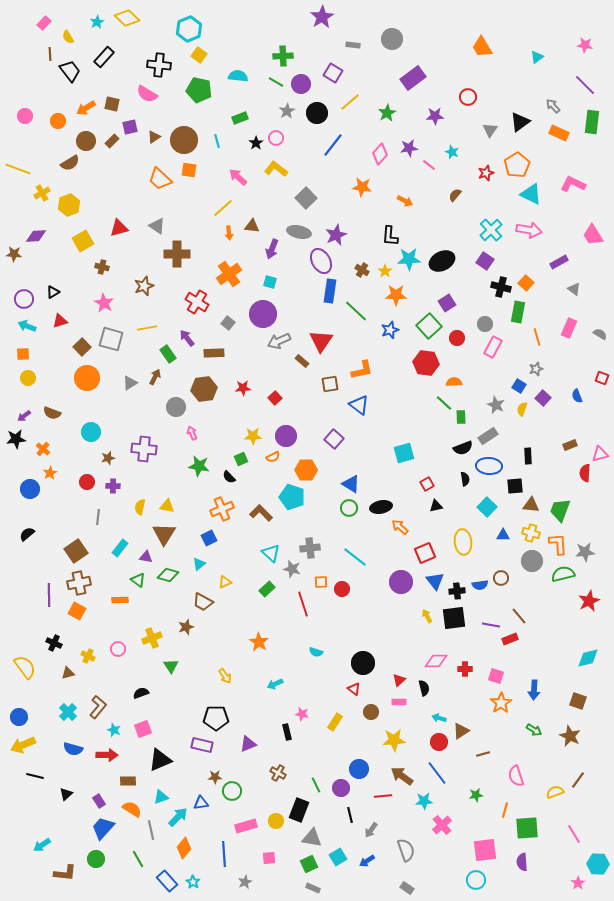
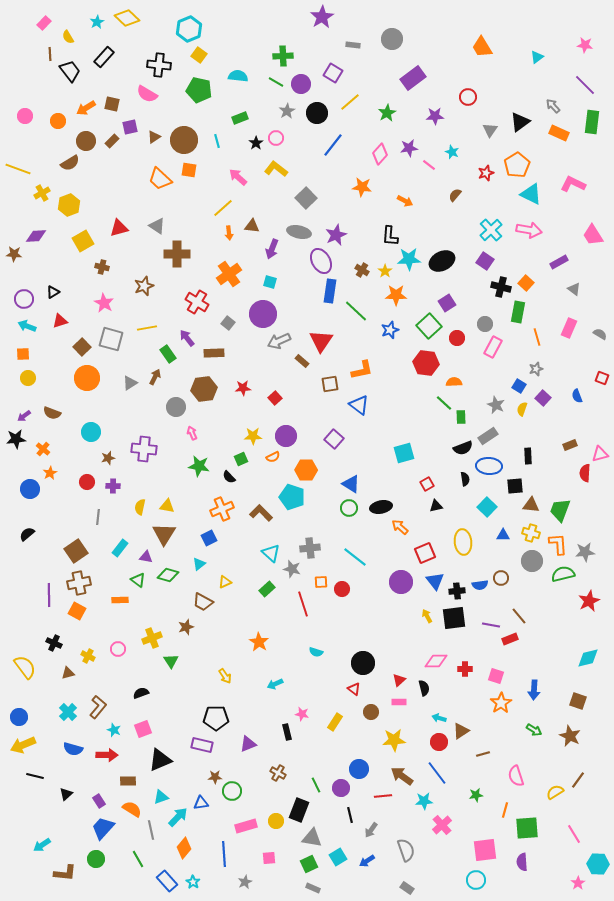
green triangle at (171, 666): moved 5 px up
yellow semicircle at (555, 792): rotated 12 degrees counterclockwise
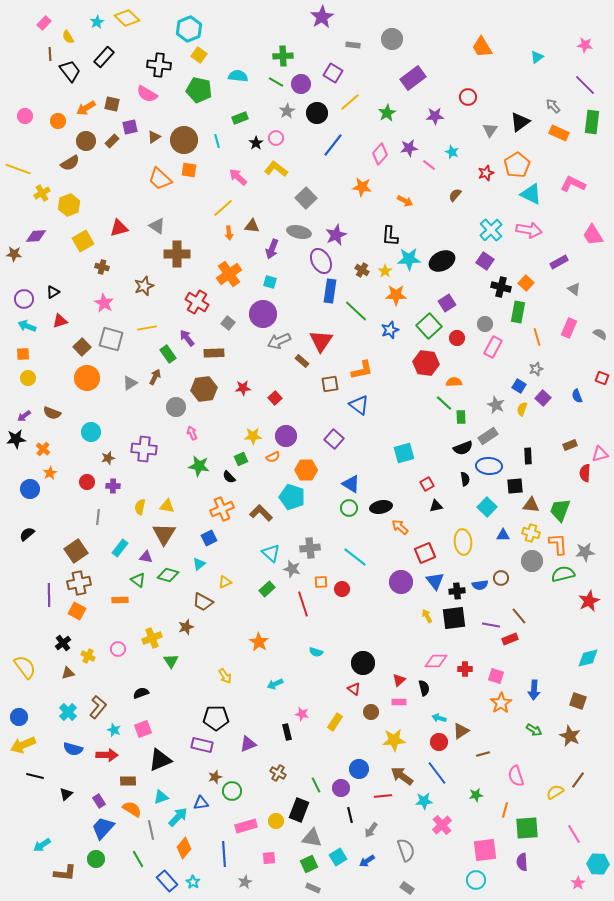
black cross at (54, 643): moved 9 px right; rotated 28 degrees clockwise
brown star at (215, 777): rotated 16 degrees counterclockwise
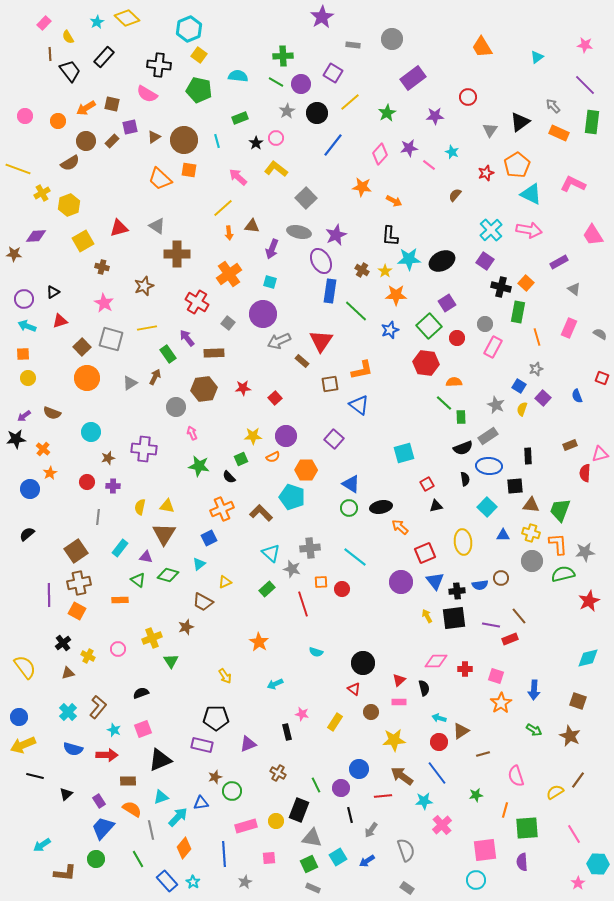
orange arrow at (405, 201): moved 11 px left
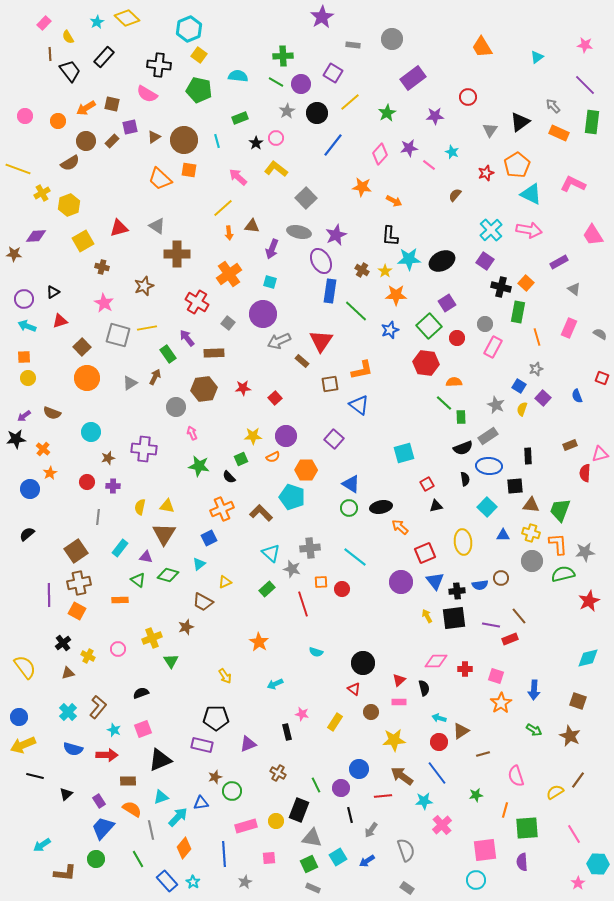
gray square at (111, 339): moved 7 px right, 4 px up
orange square at (23, 354): moved 1 px right, 3 px down
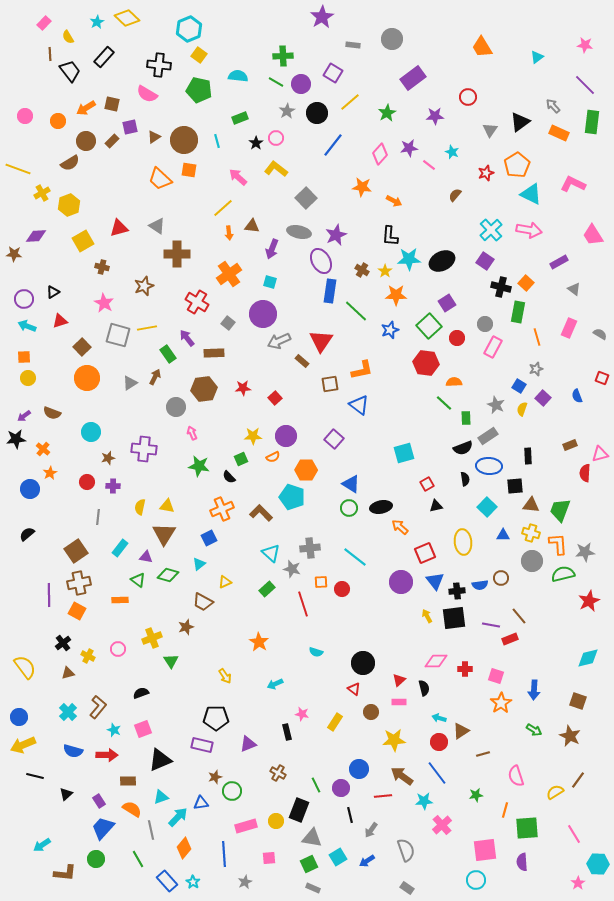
green rectangle at (461, 417): moved 5 px right, 1 px down
blue semicircle at (73, 749): moved 2 px down
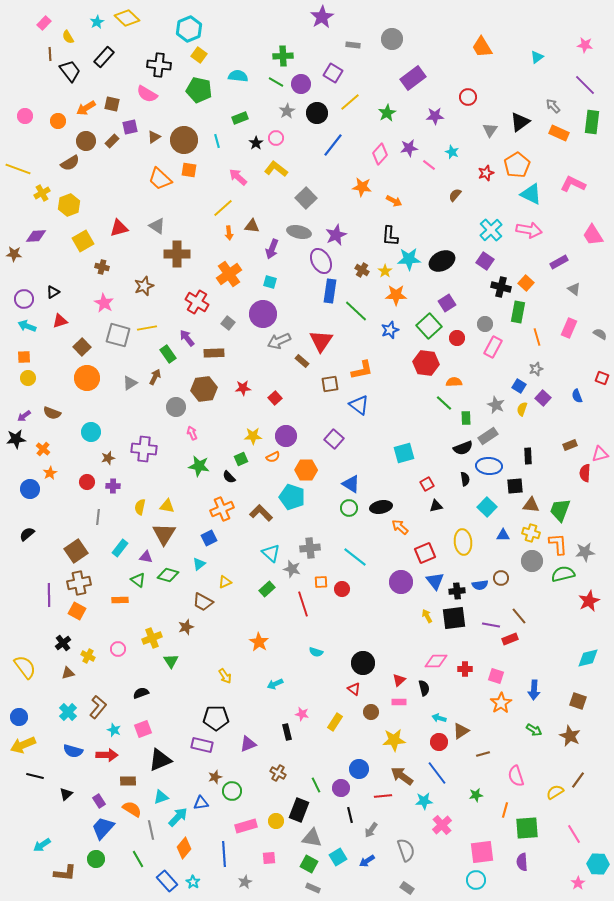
pink square at (485, 850): moved 3 px left, 2 px down
green square at (309, 864): rotated 36 degrees counterclockwise
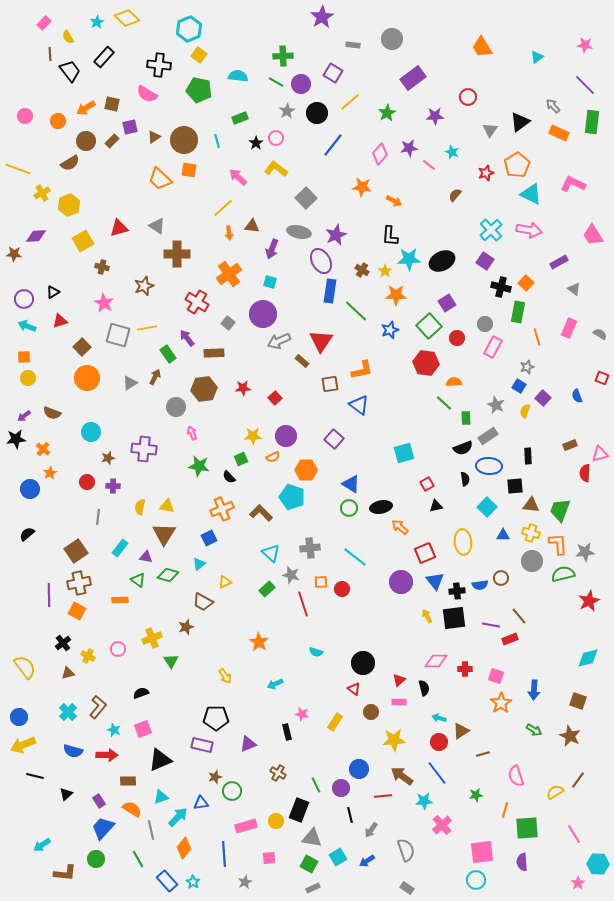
gray star at (536, 369): moved 9 px left, 2 px up
yellow semicircle at (522, 409): moved 3 px right, 2 px down
gray star at (292, 569): moved 1 px left, 6 px down
gray rectangle at (313, 888): rotated 48 degrees counterclockwise
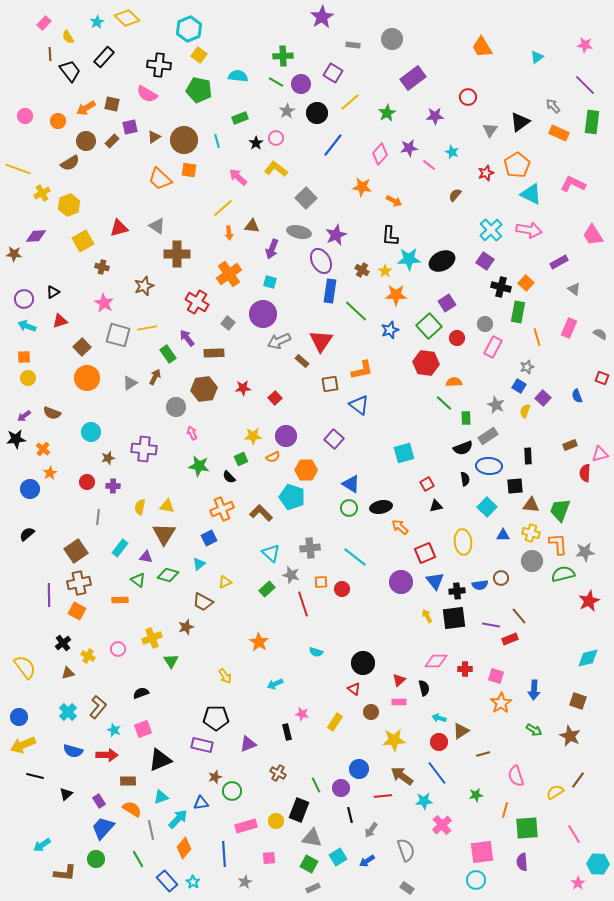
cyan arrow at (178, 817): moved 2 px down
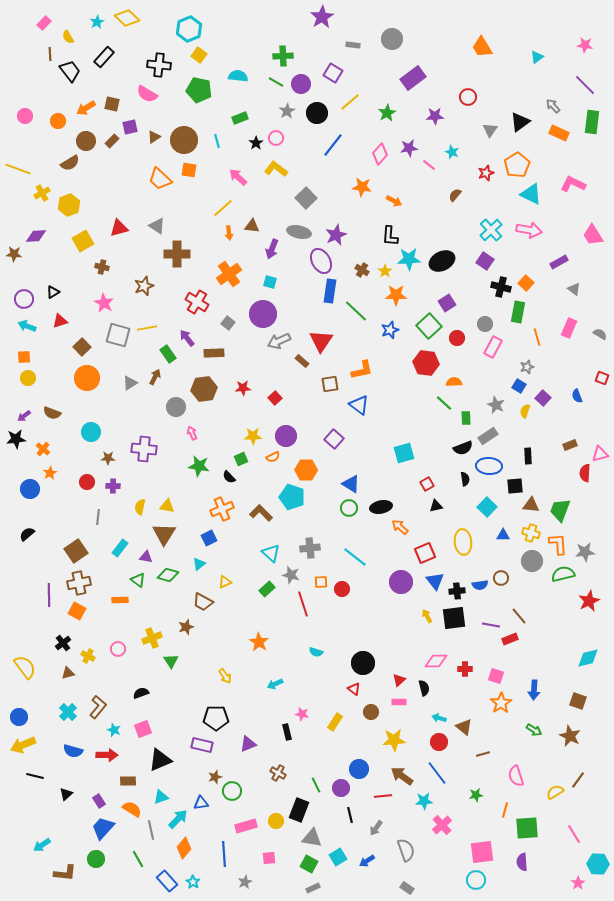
brown star at (108, 458): rotated 16 degrees clockwise
brown triangle at (461, 731): moved 3 px right, 4 px up; rotated 48 degrees counterclockwise
gray arrow at (371, 830): moved 5 px right, 2 px up
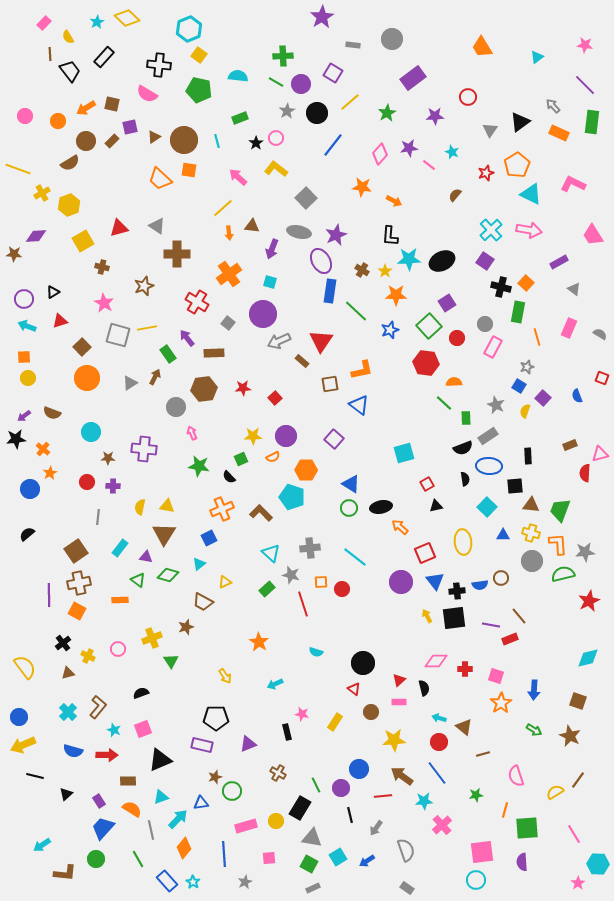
black rectangle at (299, 810): moved 1 px right, 2 px up; rotated 10 degrees clockwise
